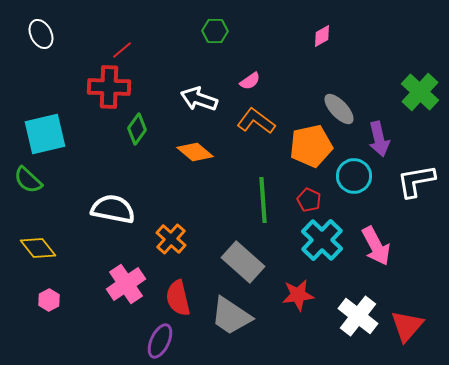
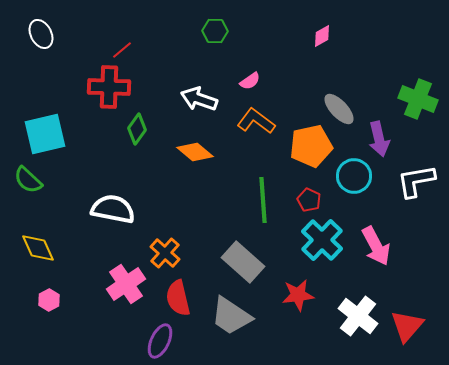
green cross: moved 2 px left, 7 px down; rotated 21 degrees counterclockwise
orange cross: moved 6 px left, 14 px down
yellow diamond: rotated 15 degrees clockwise
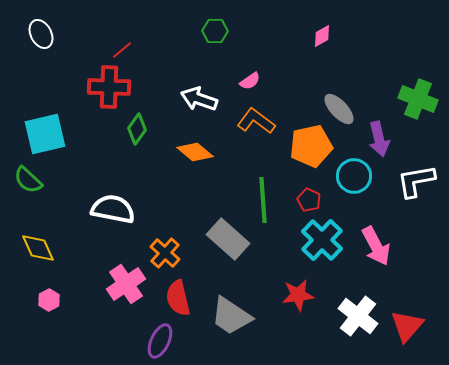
gray rectangle: moved 15 px left, 23 px up
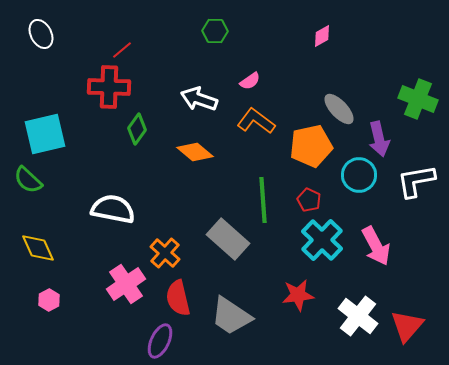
cyan circle: moved 5 px right, 1 px up
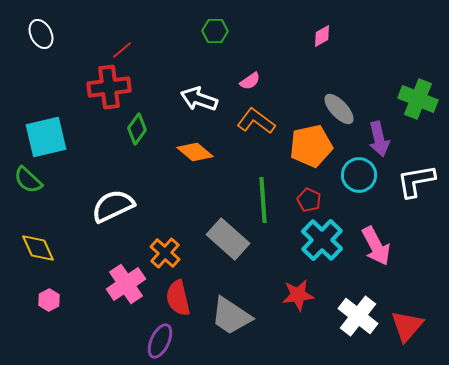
red cross: rotated 9 degrees counterclockwise
cyan square: moved 1 px right, 3 px down
white semicircle: moved 3 px up; rotated 36 degrees counterclockwise
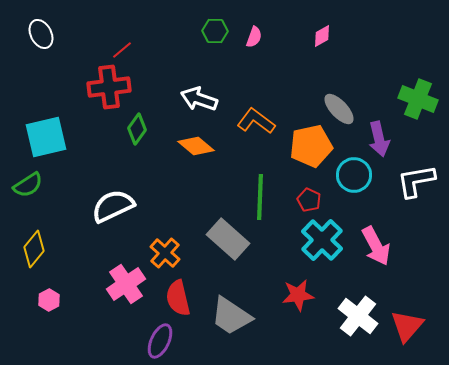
pink semicircle: moved 4 px right, 44 px up; rotated 35 degrees counterclockwise
orange diamond: moved 1 px right, 6 px up
cyan circle: moved 5 px left
green semicircle: moved 5 px down; rotated 76 degrees counterclockwise
green line: moved 3 px left, 3 px up; rotated 6 degrees clockwise
yellow diamond: moved 4 px left, 1 px down; rotated 63 degrees clockwise
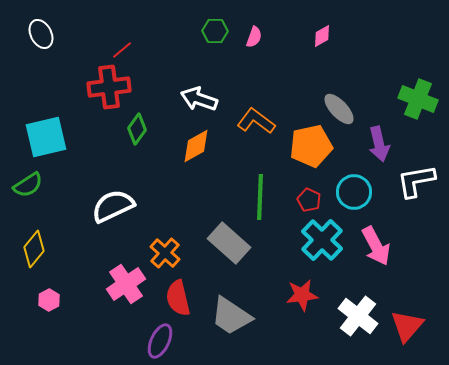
purple arrow: moved 5 px down
orange diamond: rotated 69 degrees counterclockwise
cyan circle: moved 17 px down
gray rectangle: moved 1 px right, 4 px down
red star: moved 4 px right
